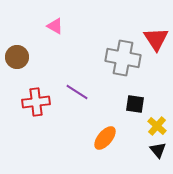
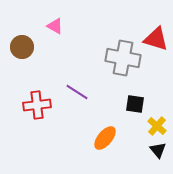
red triangle: rotated 40 degrees counterclockwise
brown circle: moved 5 px right, 10 px up
red cross: moved 1 px right, 3 px down
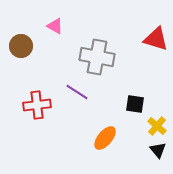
brown circle: moved 1 px left, 1 px up
gray cross: moved 26 px left, 1 px up
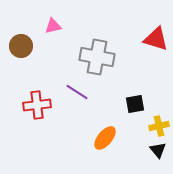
pink triangle: moved 2 px left; rotated 42 degrees counterclockwise
black square: rotated 18 degrees counterclockwise
yellow cross: moved 2 px right; rotated 36 degrees clockwise
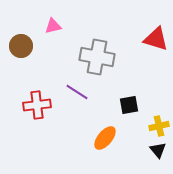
black square: moved 6 px left, 1 px down
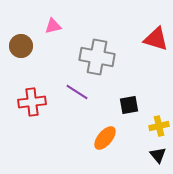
red cross: moved 5 px left, 3 px up
black triangle: moved 5 px down
